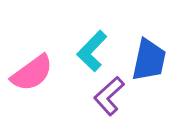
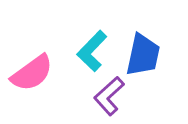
blue trapezoid: moved 6 px left, 5 px up
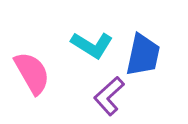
cyan L-shape: moved 6 px up; rotated 102 degrees counterclockwise
pink semicircle: rotated 84 degrees counterclockwise
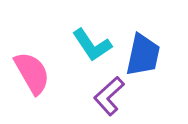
cyan L-shape: rotated 24 degrees clockwise
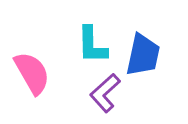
cyan L-shape: rotated 33 degrees clockwise
purple L-shape: moved 4 px left, 3 px up
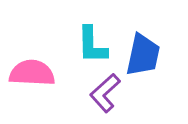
pink semicircle: rotated 57 degrees counterclockwise
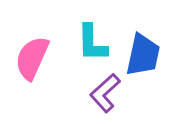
cyan L-shape: moved 2 px up
pink semicircle: moved 15 px up; rotated 69 degrees counterclockwise
